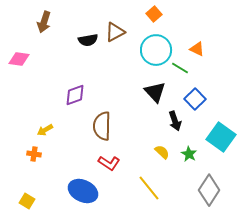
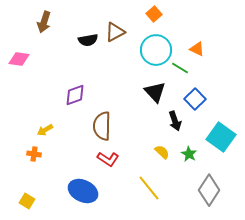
red L-shape: moved 1 px left, 4 px up
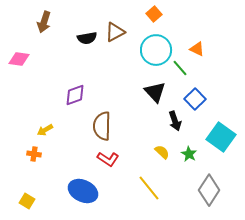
black semicircle: moved 1 px left, 2 px up
green line: rotated 18 degrees clockwise
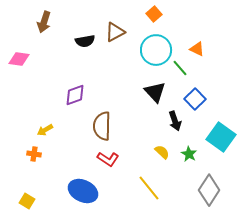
black semicircle: moved 2 px left, 3 px down
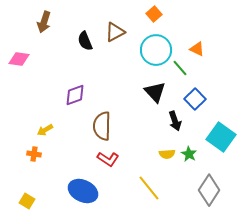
black semicircle: rotated 78 degrees clockwise
yellow semicircle: moved 5 px right, 2 px down; rotated 133 degrees clockwise
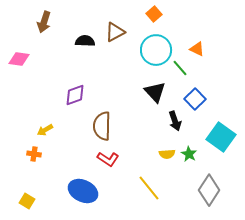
black semicircle: rotated 114 degrees clockwise
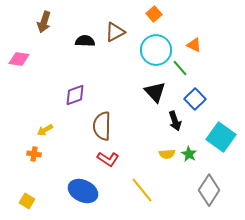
orange triangle: moved 3 px left, 4 px up
yellow line: moved 7 px left, 2 px down
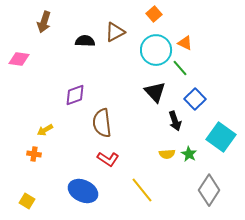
orange triangle: moved 9 px left, 2 px up
brown semicircle: moved 3 px up; rotated 8 degrees counterclockwise
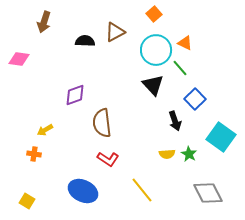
black triangle: moved 2 px left, 7 px up
gray diamond: moved 1 px left, 3 px down; rotated 60 degrees counterclockwise
